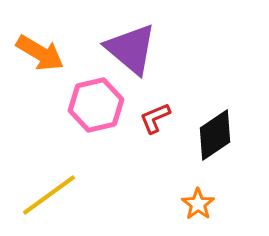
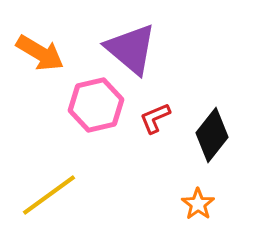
black diamond: moved 3 px left; rotated 18 degrees counterclockwise
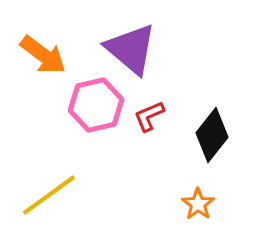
orange arrow: moved 3 px right, 2 px down; rotated 6 degrees clockwise
red L-shape: moved 6 px left, 2 px up
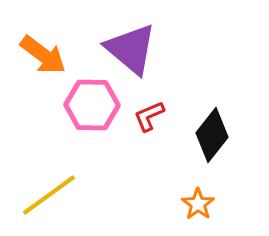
pink hexagon: moved 4 px left; rotated 14 degrees clockwise
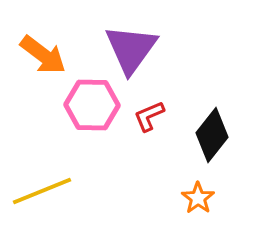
purple triangle: rotated 26 degrees clockwise
yellow line: moved 7 px left, 4 px up; rotated 14 degrees clockwise
orange star: moved 6 px up
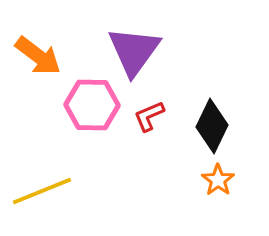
purple triangle: moved 3 px right, 2 px down
orange arrow: moved 5 px left, 1 px down
black diamond: moved 9 px up; rotated 12 degrees counterclockwise
orange star: moved 20 px right, 18 px up
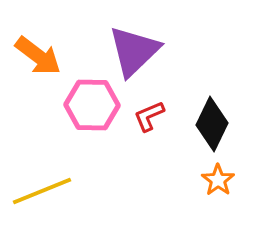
purple triangle: rotated 10 degrees clockwise
black diamond: moved 2 px up
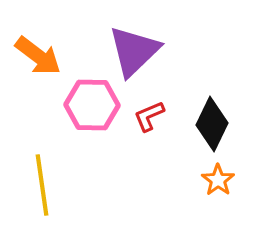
yellow line: moved 6 px up; rotated 76 degrees counterclockwise
